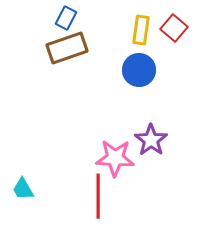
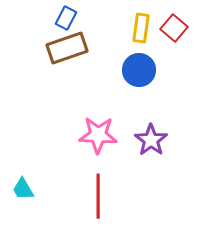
yellow rectangle: moved 2 px up
pink star: moved 17 px left, 23 px up
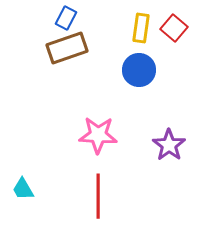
purple star: moved 18 px right, 5 px down
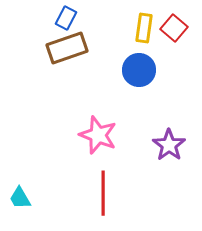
yellow rectangle: moved 3 px right
pink star: rotated 18 degrees clockwise
cyan trapezoid: moved 3 px left, 9 px down
red line: moved 5 px right, 3 px up
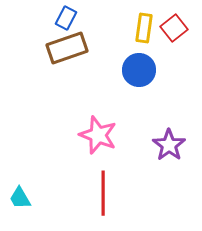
red square: rotated 12 degrees clockwise
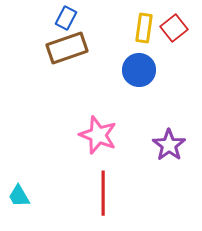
cyan trapezoid: moved 1 px left, 2 px up
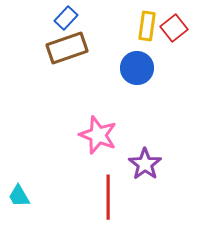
blue rectangle: rotated 15 degrees clockwise
yellow rectangle: moved 3 px right, 2 px up
blue circle: moved 2 px left, 2 px up
purple star: moved 24 px left, 19 px down
red line: moved 5 px right, 4 px down
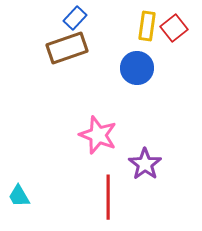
blue rectangle: moved 9 px right
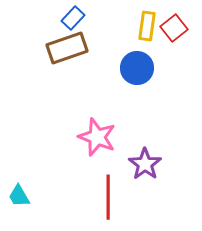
blue rectangle: moved 2 px left
pink star: moved 1 px left, 2 px down
